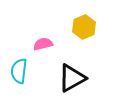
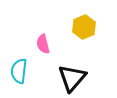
pink semicircle: rotated 90 degrees counterclockwise
black triangle: rotated 20 degrees counterclockwise
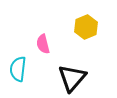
yellow hexagon: moved 2 px right
cyan semicircle: moved 1 px left, 2 px up
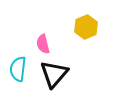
black triangle: moved 18 px left, 4 px up
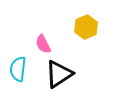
pink semicircle: rotated 12 degrees counterclockwise
black triangle: moved 5 px right; rotated 16 degrees clockwise
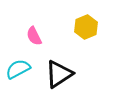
pink semicircle: moved 9 px left, 8 px up
cyan semicircle: rotated 55 degrees clockwise
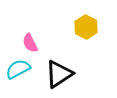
yellow hexagon: rotated 10 degrees counterclockwise
pink semicircle: moved 4 px left, 7 px down
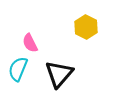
cyan semicircle: rotated 40 degrees counterclockwise
black triangle: rotated 16 degrees counterclockwise
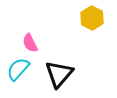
yellow hexagon: moved 6 px right, 9 px up
cyan semicircle: rotated 20 degrees clockwise
